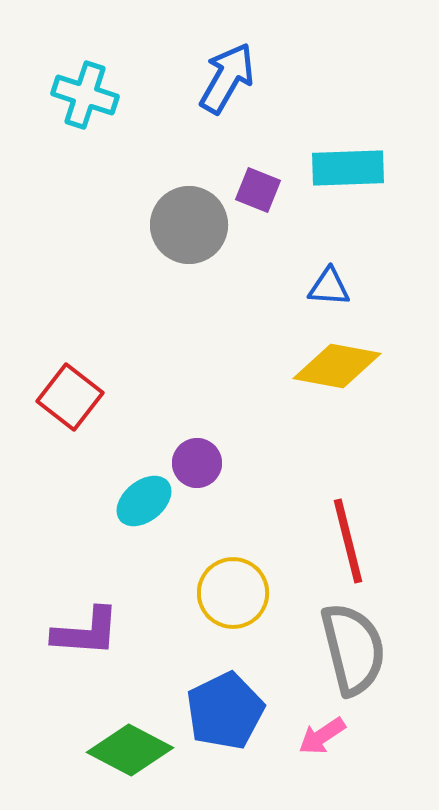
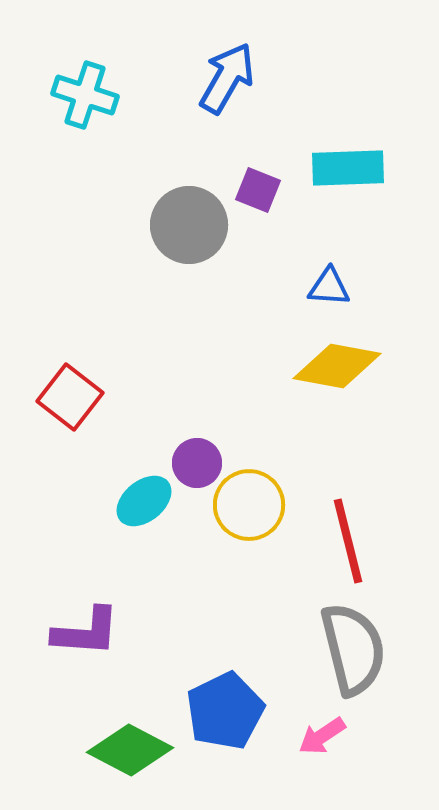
yellow circle: moved 16 px right, 88 px up
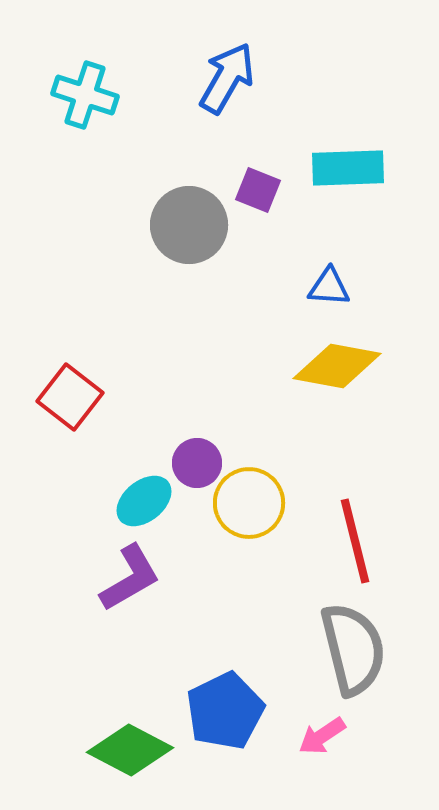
yellow circle: moved 2 px up
red line: moved 7 px right
purple L-shape: moved 44 px right, 54 px up; rotated 34 degrees counterclockwise
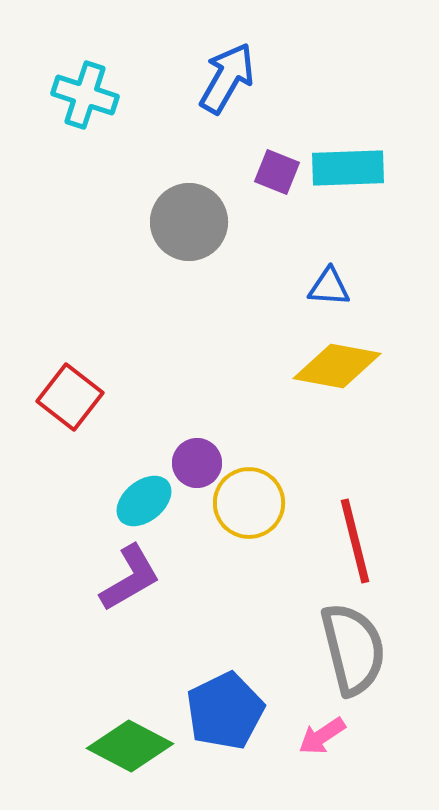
purple square: moved 19 px right, 18 px up
gray circle: moved 3 px up
green diamond: moved 4 px up
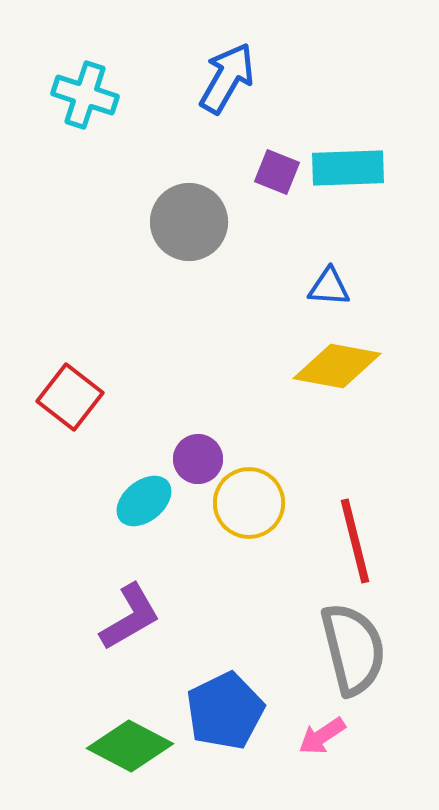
purple circle: moved 1 px right, 4 px up
purple L-shape: moved 39 px down
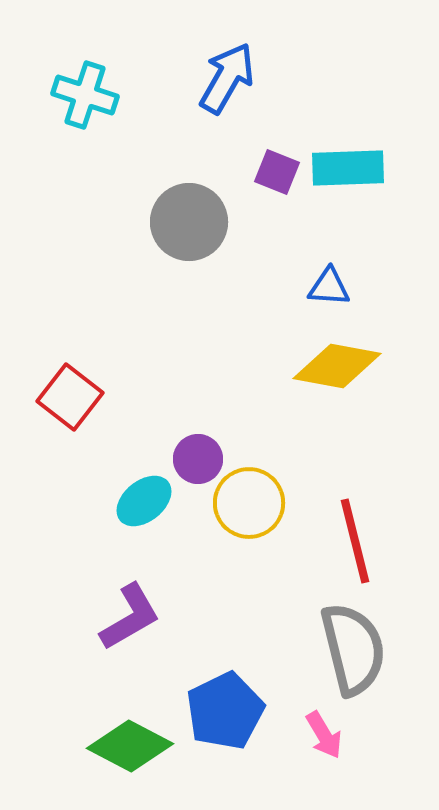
pink arrow: moved 2 px right, 1 px up; rotated 87 degrees counterclockwise
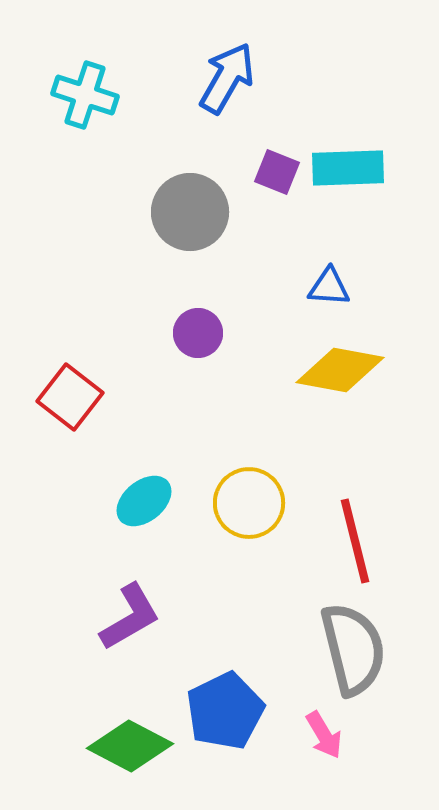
gray circle: moved 1 px right, 10 px up
yellow diamond: moved 3 px right, 4 px down
purple circle: moved 126 px up
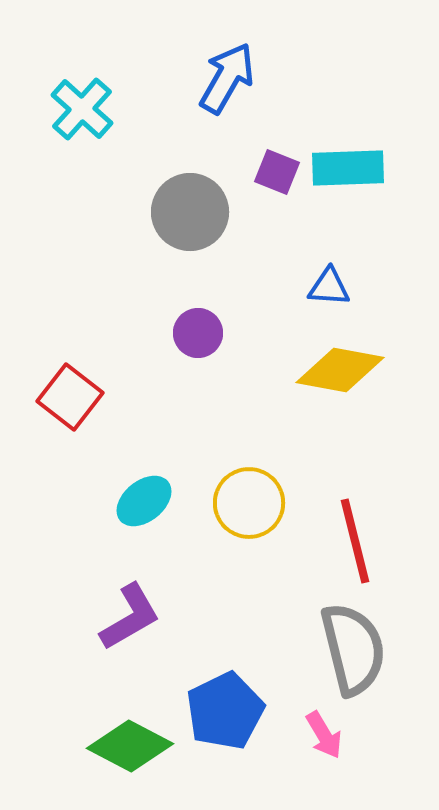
cyan cross: moved 3 px left, 14 px down; rotated 24 degrees clockwise
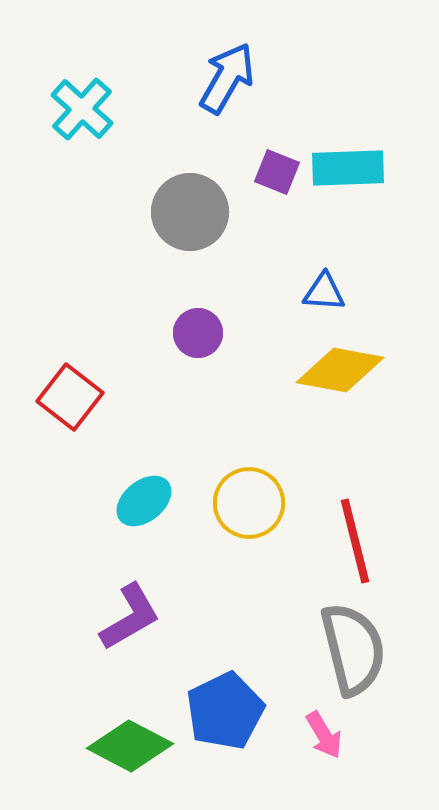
blue triangle: moved 5 px left, 5 px down
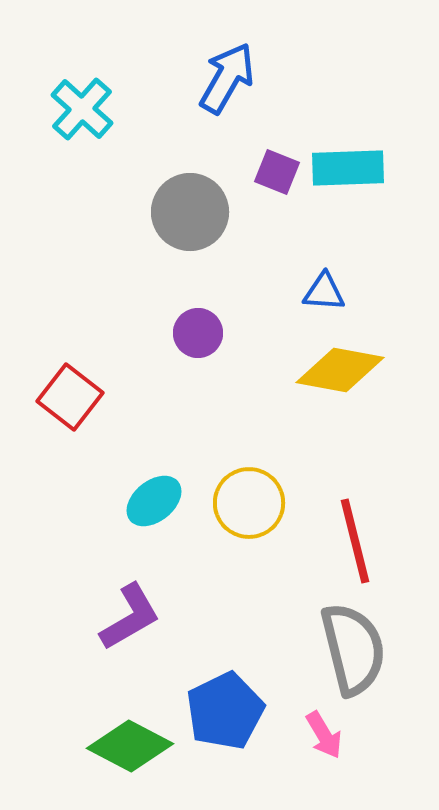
cyan ellipse: moved 10 px right
